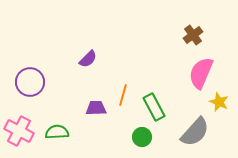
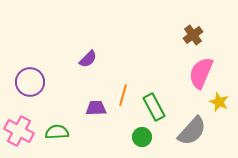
gray semicircle: moved 3 px left, 1 px up
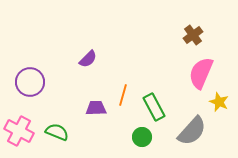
green semicircle: rotated 25 degrees clockwise
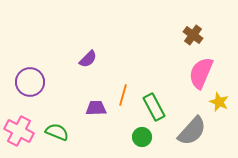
brown cross: rotated 18 degrees counterclockwise
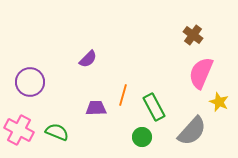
pink cross: moved 1 px up
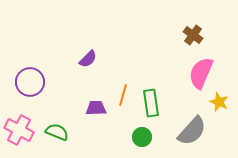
green rectangle: moved 3 px left, 4 px up; rotated 20 degrees clockwise
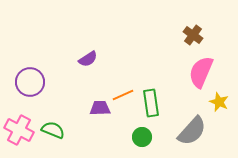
purple semicircle: rotated 12 degrees clockwise
pink semicircle: moved 1 px up
orange line: rotated 50 degrees clockwise
purple trapezoid: moved 4 px right
green semicircle: moved 4 px left, 2 px up
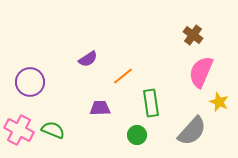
orange line: moved 19 px up; rotated 15 degrees counterclockwise
green circle: moved 5 px left, 2 px up
